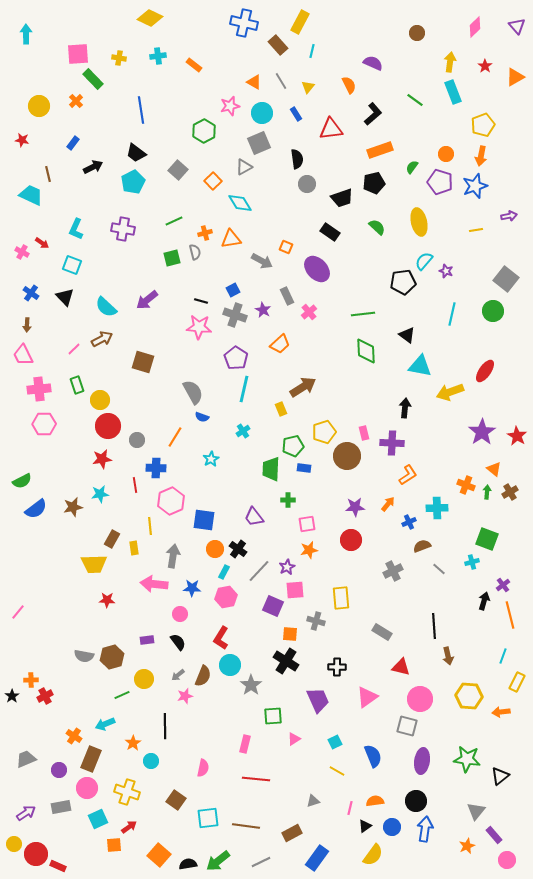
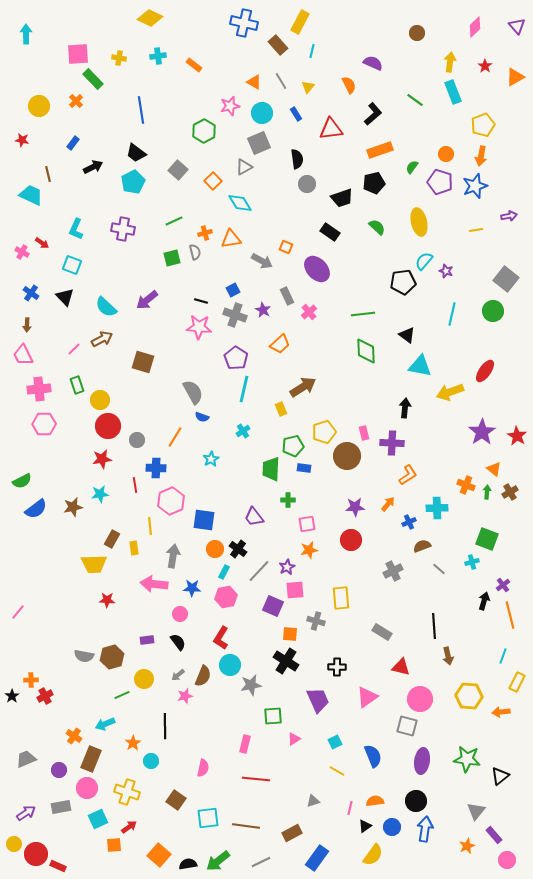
gray star at (251, 685): rotated 25 degrees clockwise
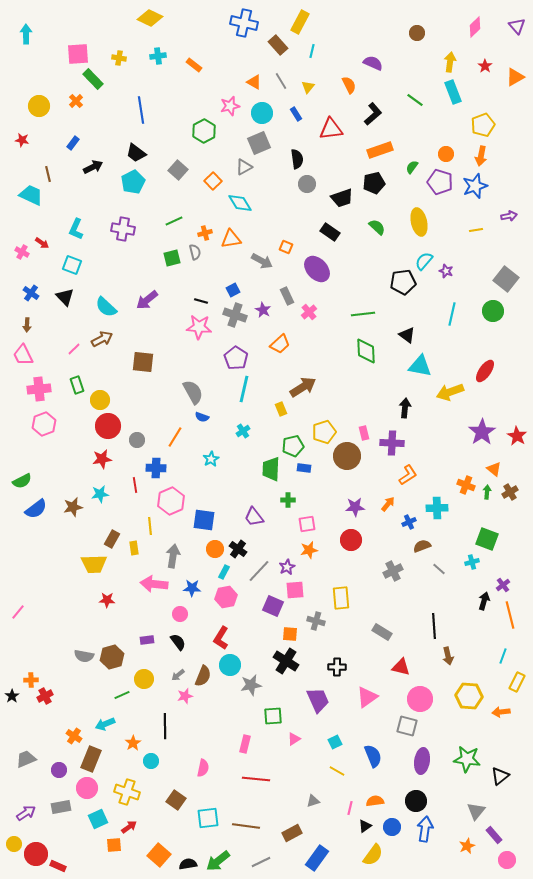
brown square at (143, 362): rotated 10 degrees counterclockwise
pink hexagon at (44, 424): rotated 20 degrees counterclockwise
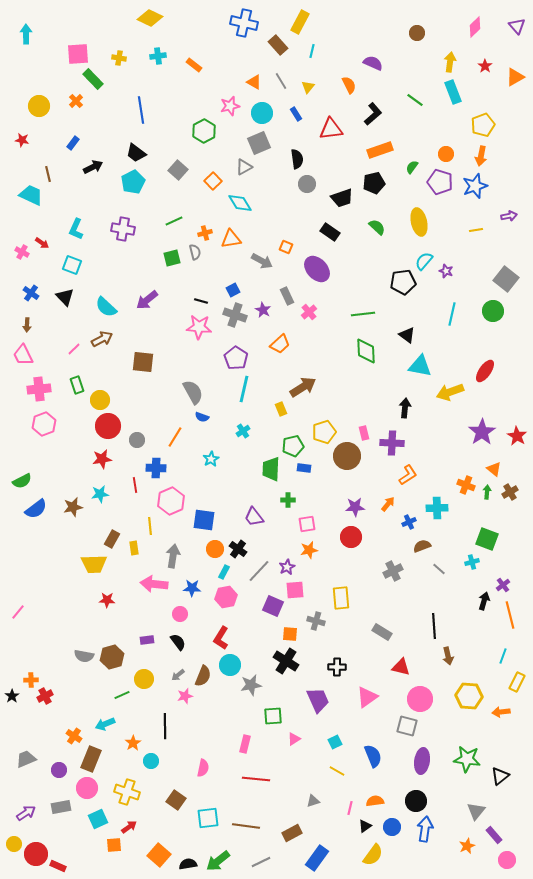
red circle at (351, 540): moved 3 px up
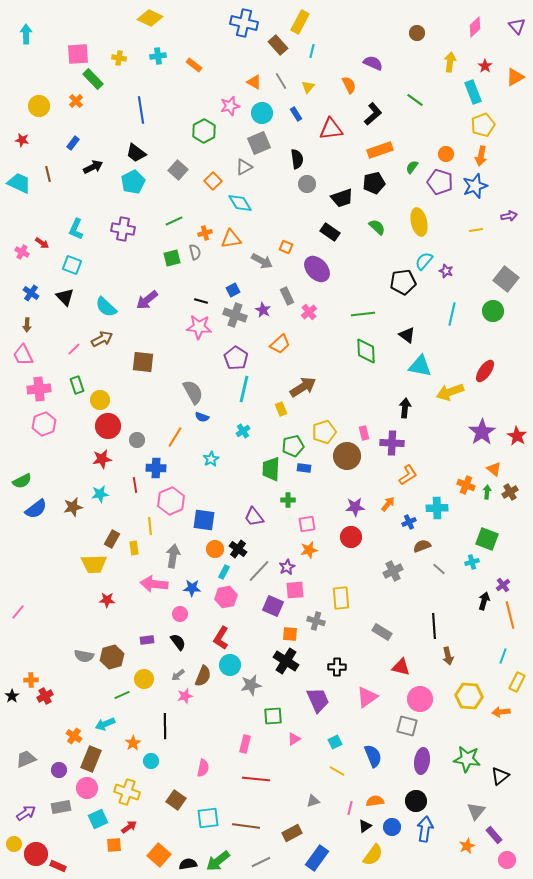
cyan rectangle at (453, 92): moved 20 px right
cyan trapezoid at (31, 195): moved 12 px left, 12 px up
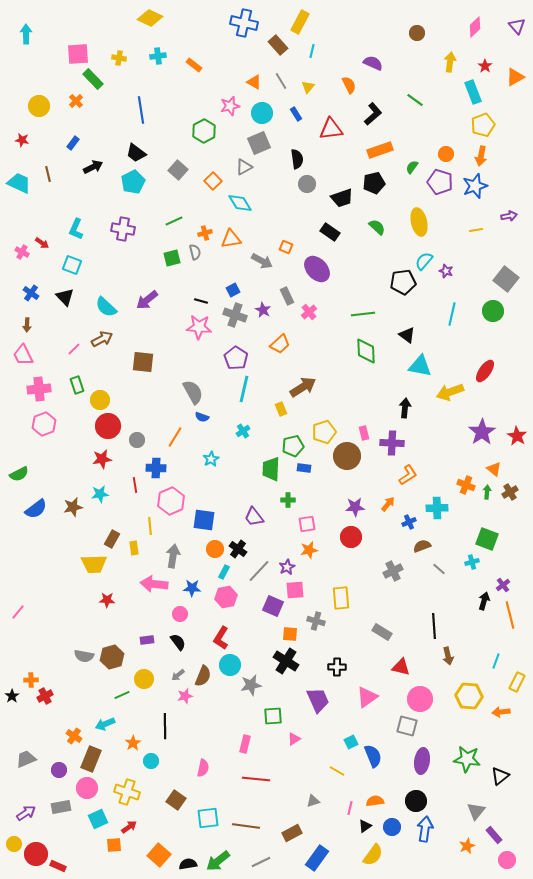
green semicircle at (22, 481): moved 3 px left, 7 px up
cyan line at (503, 656): moved 7 px left, 5 px down
cyan square at (335, 742): moved 16 px right
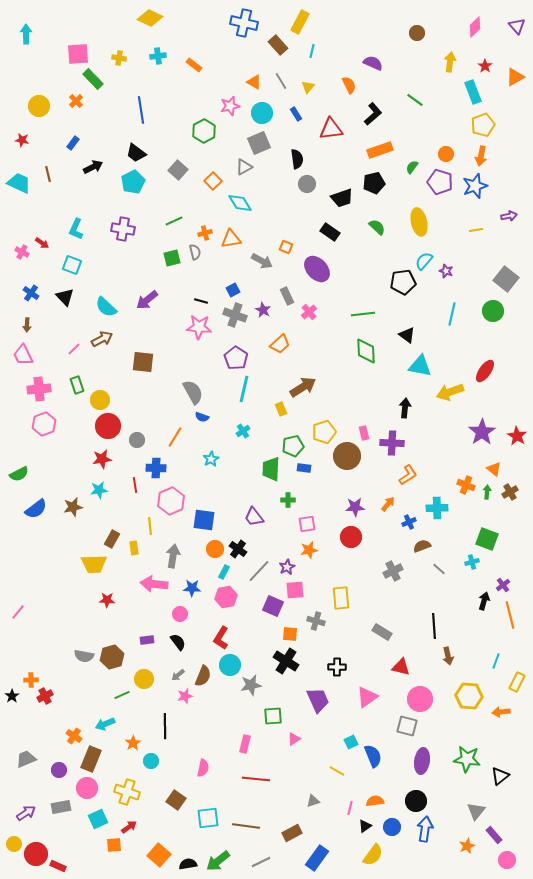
cyan star at (100, 494): moved 1 px left, 4 px up
